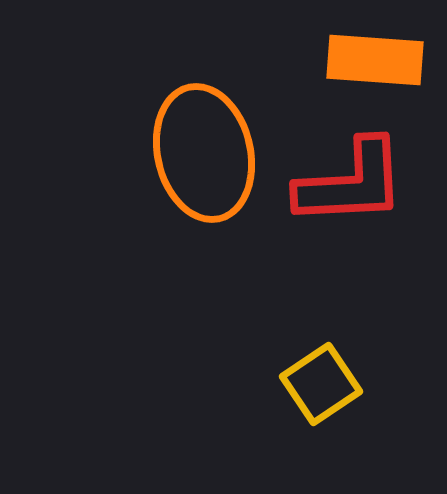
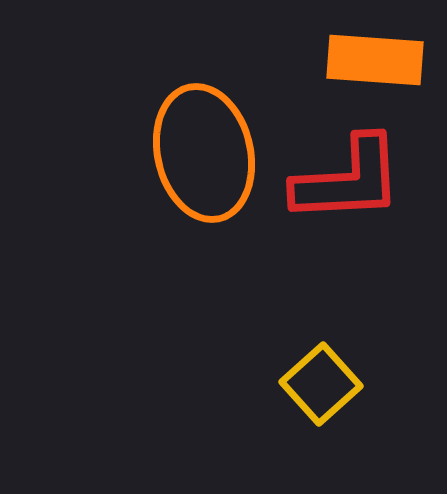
red L-shape: moved 3 px left, 3 px up
yellow square: rotated 8 degrees counterclockwise
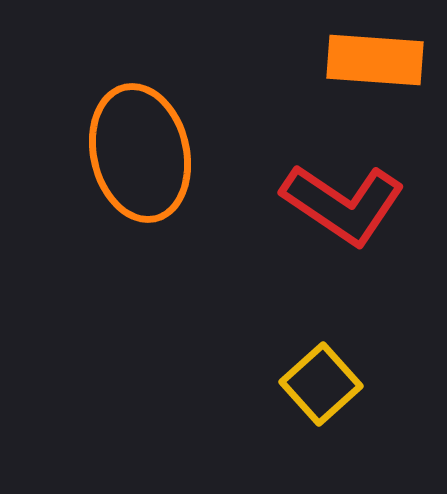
orange ellipse: moved 64 px left
red L-shape: moved 5 px left, 24 px down; rotated 37 degrees clockwise
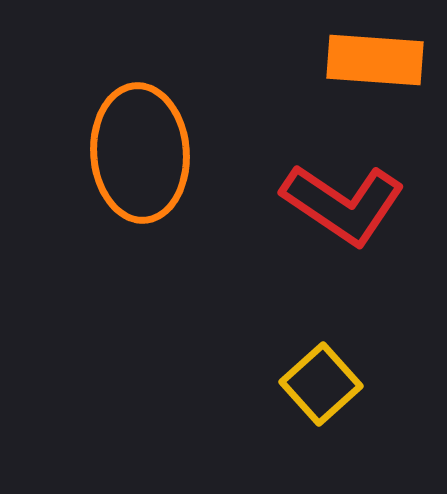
orange ellipse: rotated 9 degrees clockwise
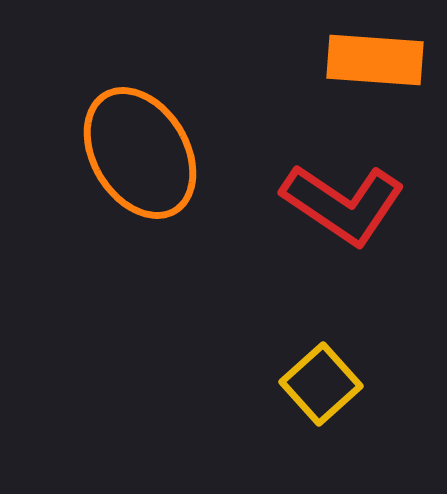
orange ellipse: rotated 27 degrees counterclockwise
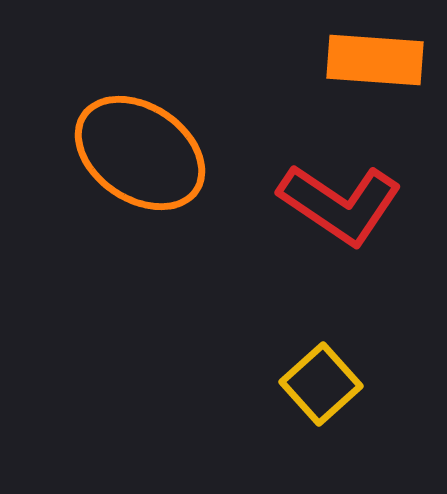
orange ellipse: rotated 25 degrees counterclockwise
red L-shape: moved 3 px left
